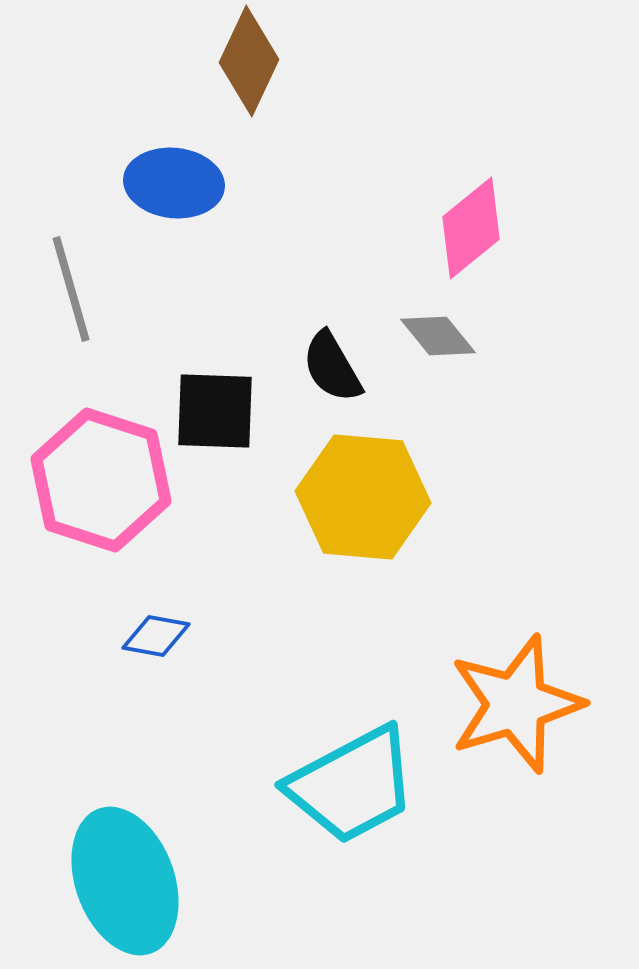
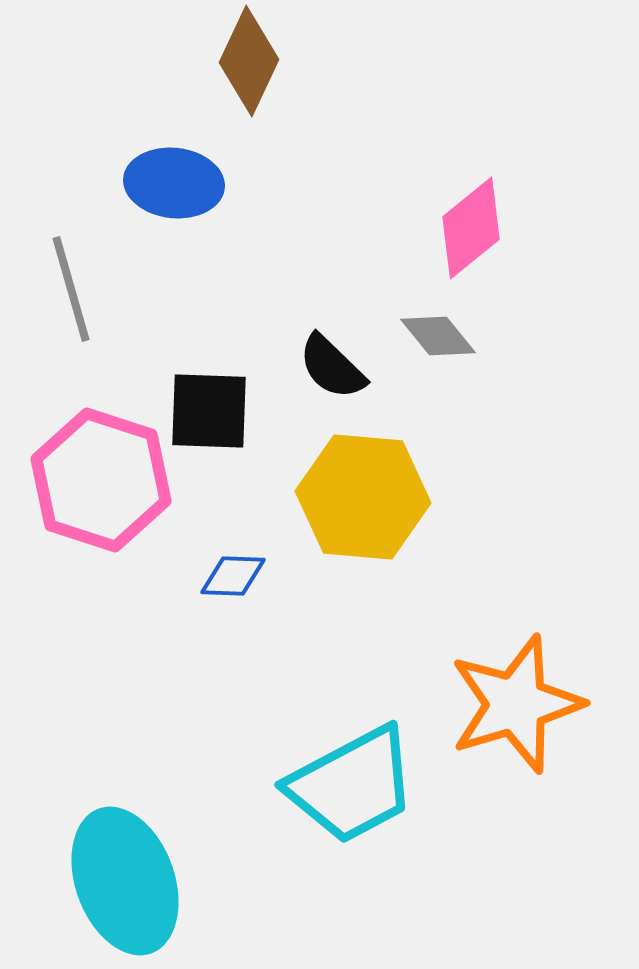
black semicircle: rotated 16 degrees counterclockwise
black square: moved 6 px left
blue diamond: moved 77 px right, 60 px up; rotated 8 degrees counterclockwise
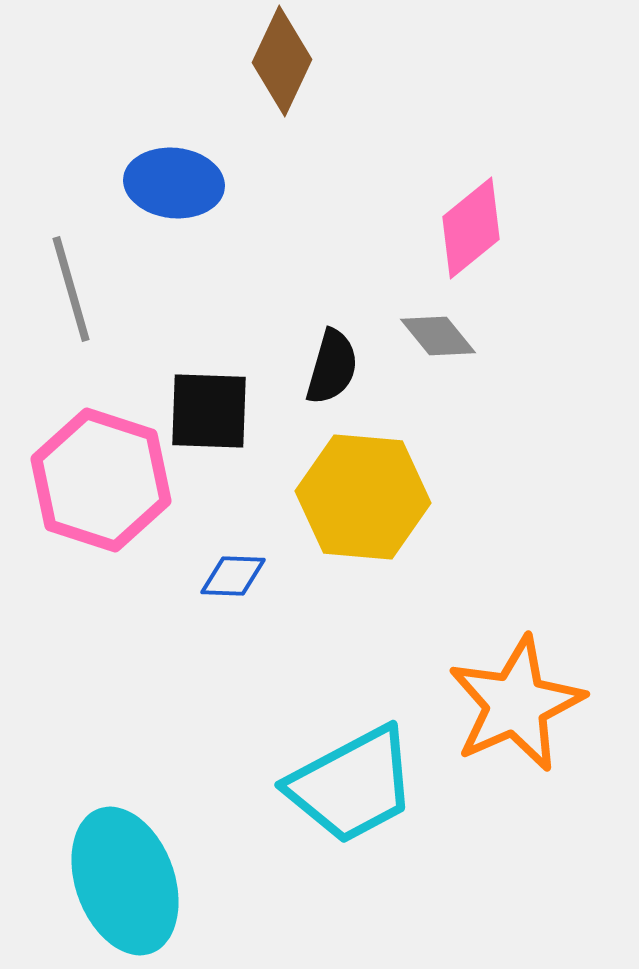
brown diamond: moved 33 px right
black semicircle: rotated 118 degrees counterclockwise
orange star: rotated 7 degrees counterclockwise
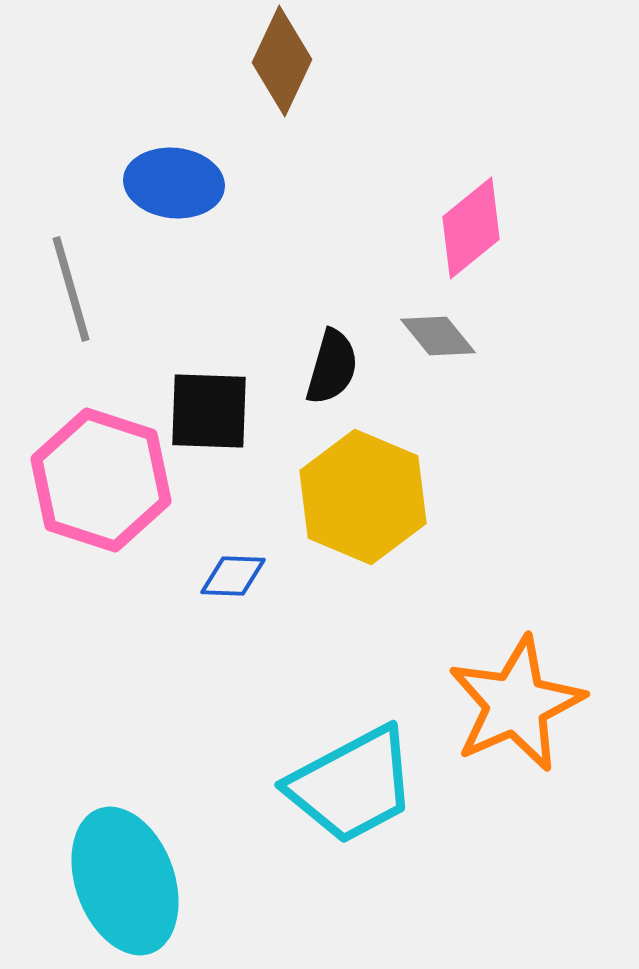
yellow hexagon: rotated 18 degrees clockwise
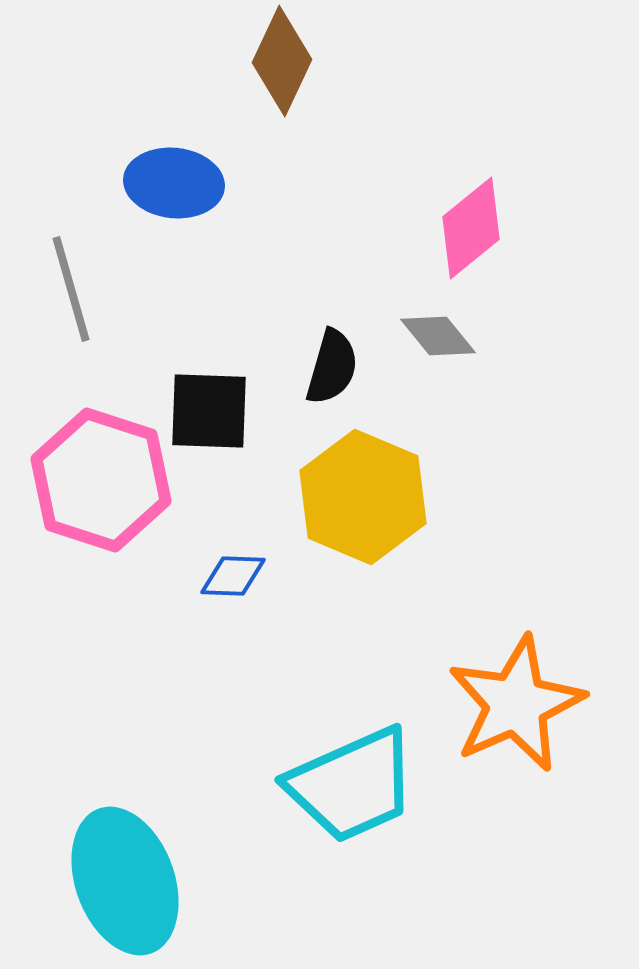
cyan trapezoid: rotated 4 degrees clockwise
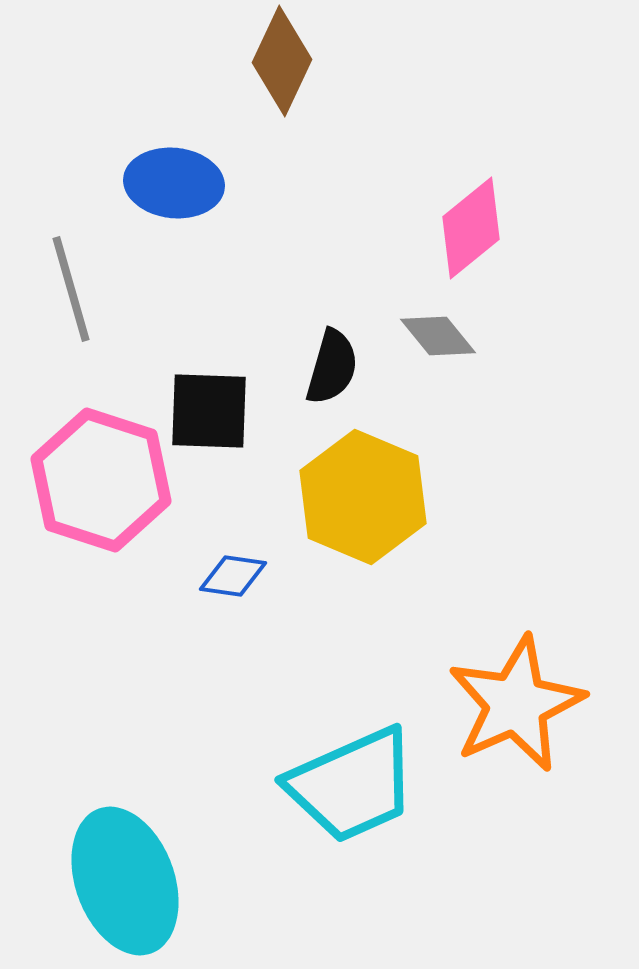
blue diamond: rotated 6 degrees clockwise
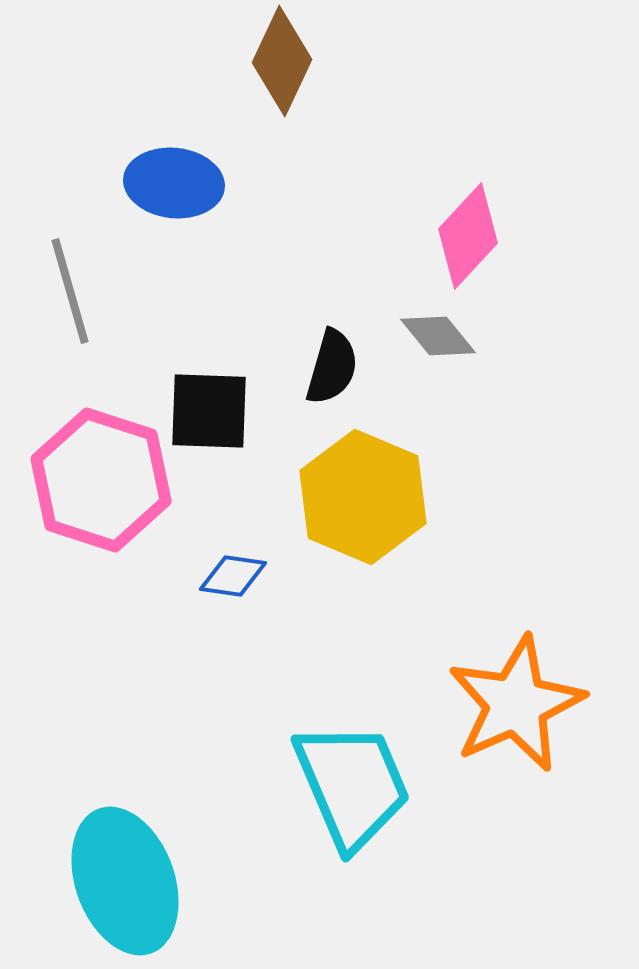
pink diamond: moved 3 px left, 8 px down; rotated 8 degrees counterclockwise
gray line: moved 1 px left, 2 px down
cyan trapezoid: rotated 89 degrees counterclockwise
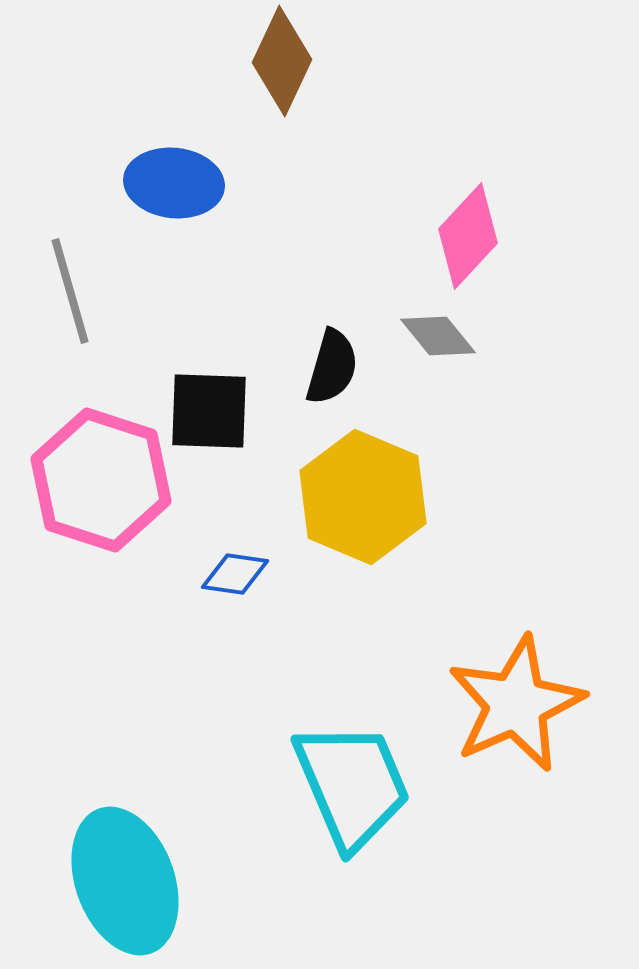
blue diamond: moved 2 px right, 2 px up
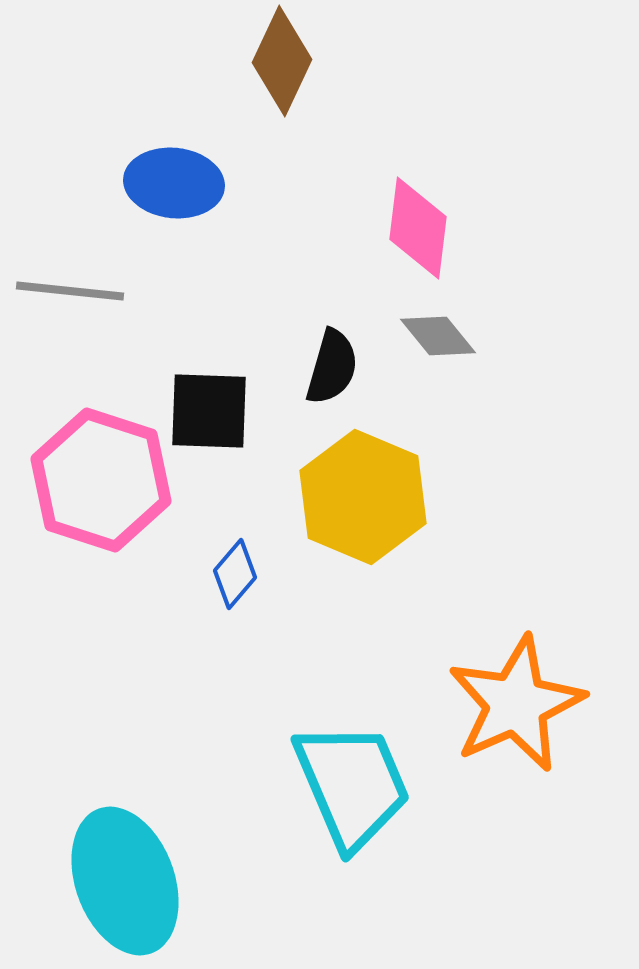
pink diamond: moved 50 px left, 8 px up; rotated 36 degrees counterclockwise
gray line: rotated 68 degrees counterclockwise
blue diamond: rotated 58 degrees counterclockwise
